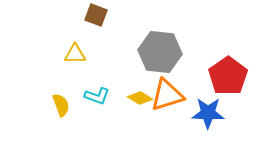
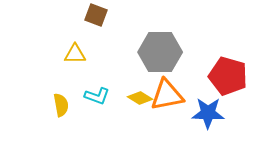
gray hexagon: rotated 6 degrees counterclockwise
red pentagon: rotated 21 degrees counterclockwise
orange triangle: rotated 6 degrees clockwise
yellow semicircle: rotated 10 degrees clockwise
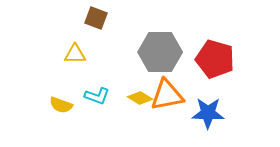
brown square: moved 3 px down
red pentagon: moved 13 px left, 17 px up
yellow semicircle: rotated 120 degrees clockwise
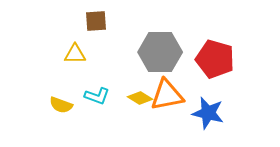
brown square: moved 3 px down; rotated 25 degrees counterclockwise
blue star: rotated 12 degrees clockwise
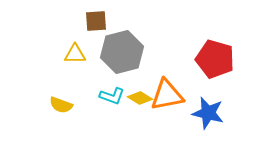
gray hexagon: moved 38 px left; rotated 15 degrees counterclockwise
cyan L-shape: moved 15 px right
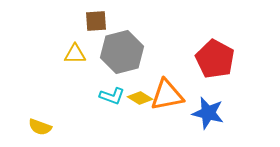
red pentagon: rotated 12 degrees clockwise
yellow semicircle: moved 21 px left, 22 px down
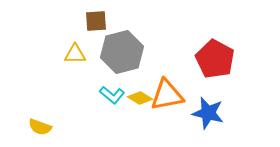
cyan L-shape: moved 1 px up; rotated 20 degrees clockwise
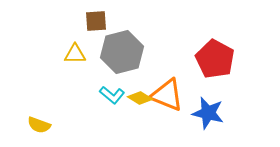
orange triangle: rotated 33 degrees clockwise
yellow semicircle: moved 1 px left, 2 px up
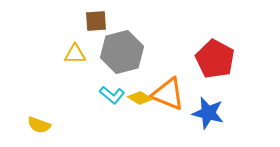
orange triangle: moved 1 px right, 1 px up
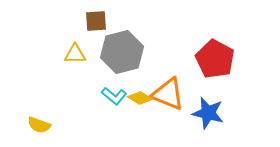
cyan L-shape: moved 2 px right, 1 px down
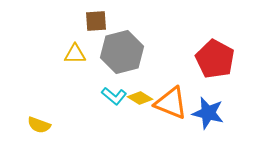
orange triangle: moved 3 px right, 9 px down
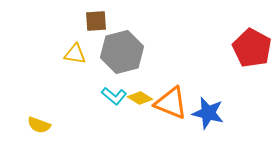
yellow triangle: rotated 10 degrees clockwise
red pentagon: moved 37 px right, 11 px up
